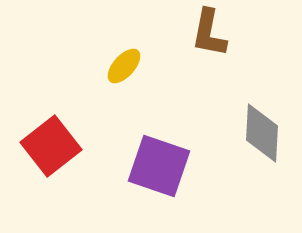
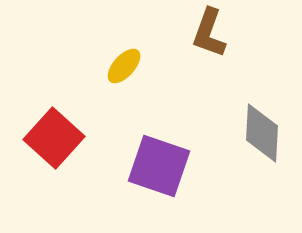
brown L-shape: rotated 9 degrees clockwise
red square: moved 3 px right, 8 px up; rotated 10 degrees counterclockwise
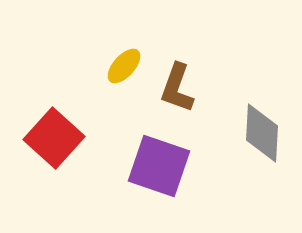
brown L-shape: moved 32 px left, 55 px down
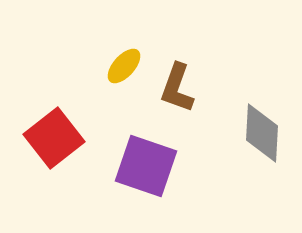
red square: rotated 10 degrees clockwise
purple square: moved 13 px left
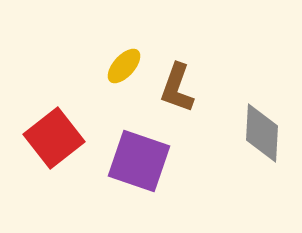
purple square: moved 7 px left, 5 px up
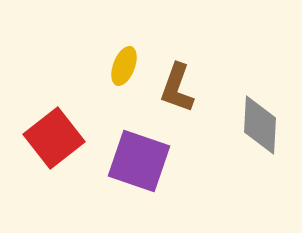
yellow ellipse: rotated 21 degrees counterclockwise
gray diamond: moved 2 px left, 8 px up
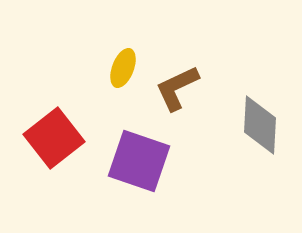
yellow ellipse: moved 1 px left, 2 px down
brown L-shape: rotated 45 degrees clockwise
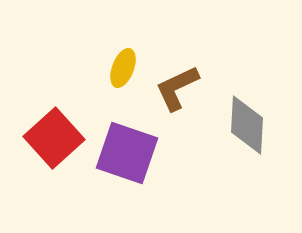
gray diamond: moved 13 px left
red square: rotated 4 degrees counterclockwise
purple square: moved 12 px left, 8 px up
